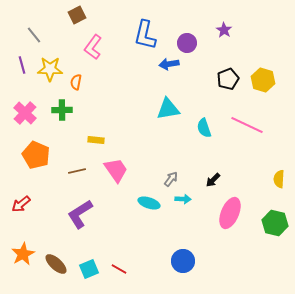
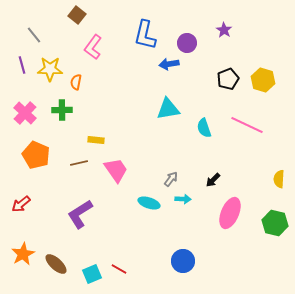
brown square: rotated 24 degrees counterclockwise
brown line: moved 2 px right, 8 px up
cyan square: moved 3 px right, 5 px down
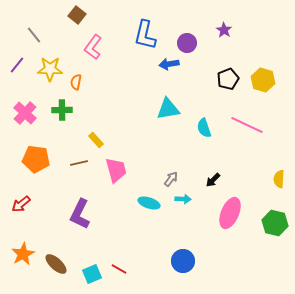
purple line: moved 5 px left; rotated 54 degrees clockwise
yellow rectangle: rotated 42 degrees clockwise
orange pentagon: moved 4 px down; rotated 16 degrees counterclockwise
pink trapezoid: rotated 20 degrees clockwise
purple L-shape: rotated 32 degrees counterclockwise
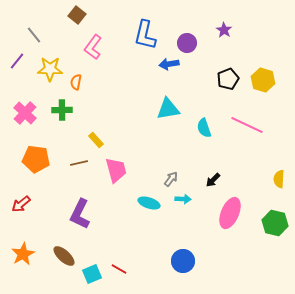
purple line: moved 4 px up
brown ellipse: moved 8 px right, 8 px up
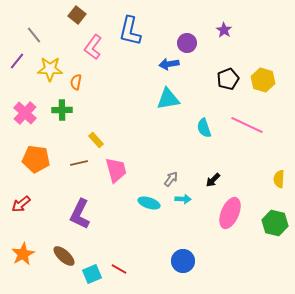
blue L-shape: moved 15 px left, 4 px up
cyan triangle: moved 10 px up
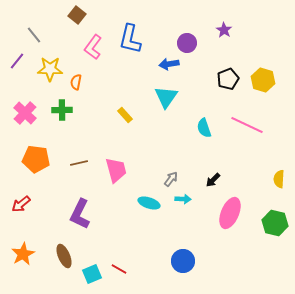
blue L-shape: moved 8 px down
cyan triangle: moved 2 px left, 2 px up; rotated 45 degrees counterclockwise
yellow rectangle: moved 29 px right, 25 px up
brown ellipse: rotated 25 degrees clockwise
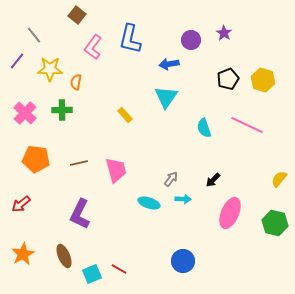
purple star: moved 3 px down
purple circle: moved 4 px right, 3 px up
yellow semicircle: rotated 36 degrees clockwise
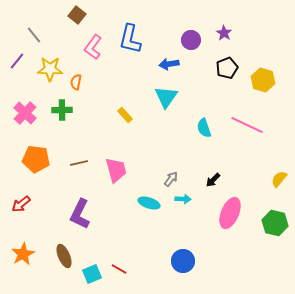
black pentagon: moved 1 px left, 11 px up
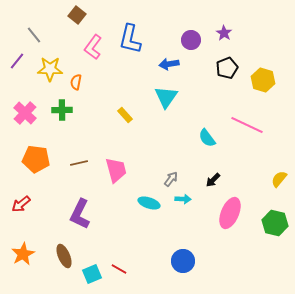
cyan semicircle: moved 3 px right, 10 px down; rotated 18 degrees counterclockwise
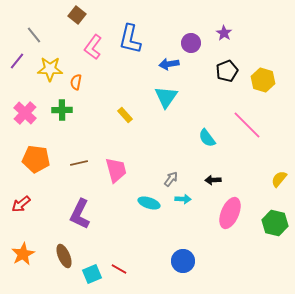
purple circle: moved 3 px down
black pentagon: moved 3 px down
pink line: rotated 20 degrees clockwise
black arrow: rotated 42 degrees clockwise
